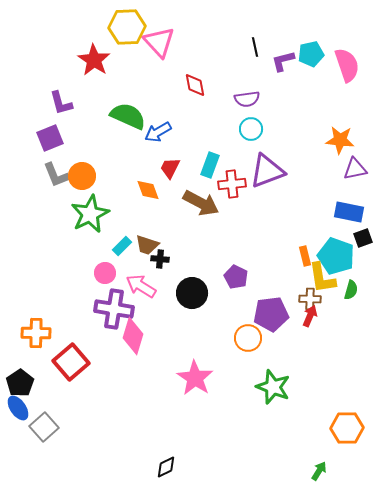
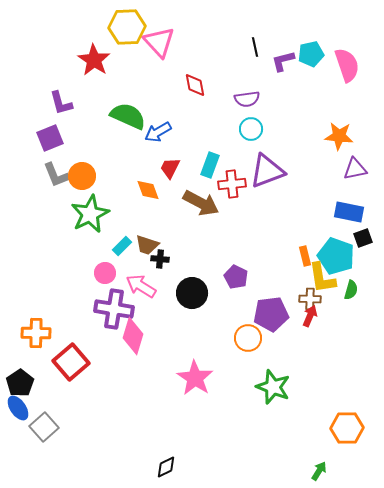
orange star at (340, 140): moved 1 px left, 4 px up
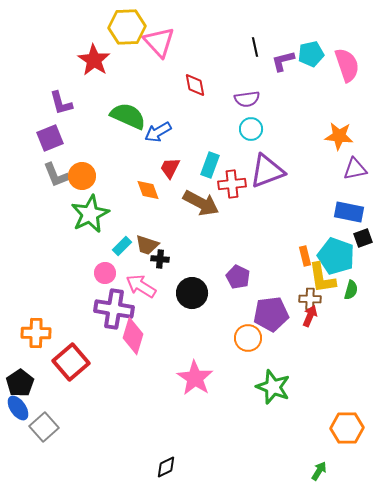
purple pentagon at (236, 277): moved 2 px right
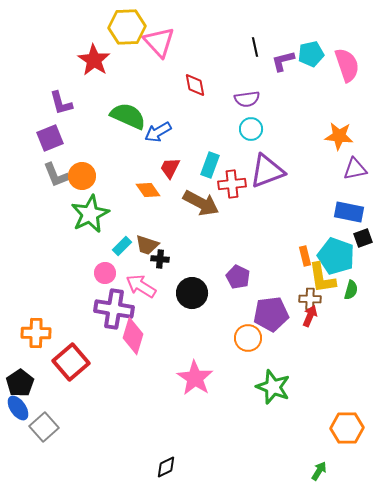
orange diamond at (148, 190): rotated 15 degrees counterclockwise
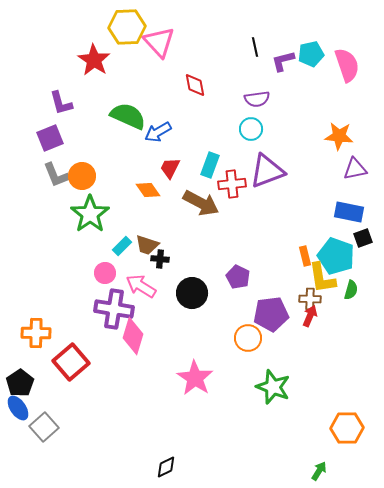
purple semicircle at (247, 99): moved 10 px right
green star at (90, 214): rotated 9 degrees counterclockwise
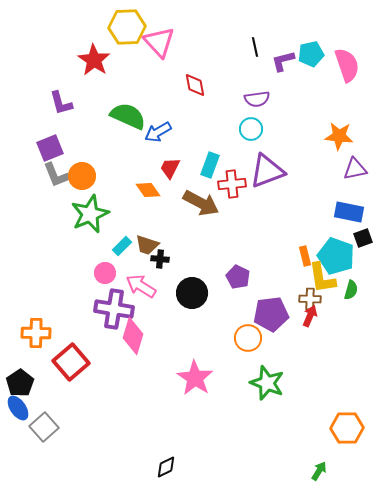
purple square at (50, 138): moved 10 px down
green star at (90, 214): rotated 12 degrees clockwise
green star at (273, 387): moved 6 px left, 4 px up
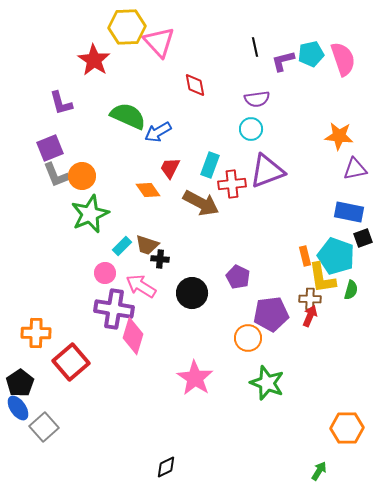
pink semicircle at (347, 65): moved 4 px left, 6 px up
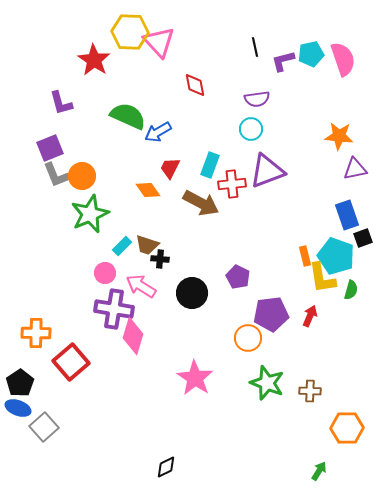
yellow hexagon at (127, 27): moved 3 px right, 5 px down; rotated 6 degrees clockwise
blue rectangle at (349, 212): moved 2 px left, 3 px down; rotated 60 degrees clockwise
brown cross at (310, 299): moved 92 px down
blue ellipse at (18, 408): rotated 35 degrees counterclockwise
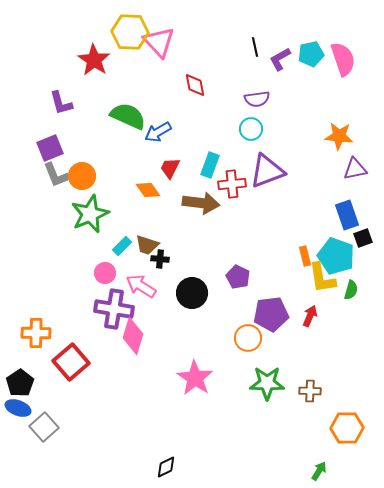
purple L-shape at (283, 61): moved 3 px left, 2 px up; rotated 15 degrees counterclockwise
brown arrow at (201, 203): rotated 21 degrees counterclockwise
green star at (267, 383): rotated 20 degrees counterclockwise
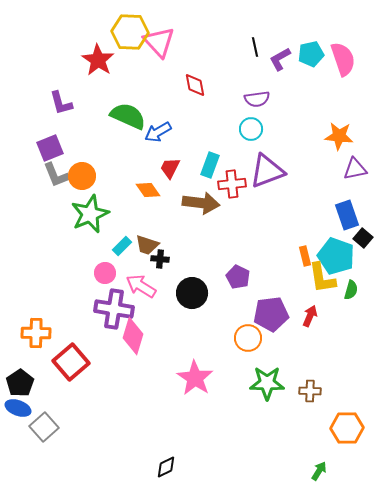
red star at (94, 60): moved 4 px right
black square at (363, 238): rotated 30 degrees counterclockwise
